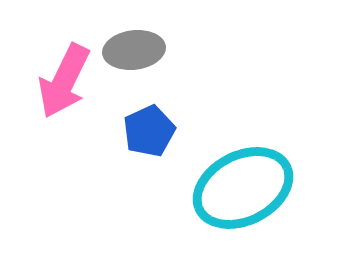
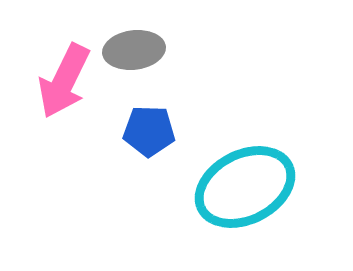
blue pentagon: rotated 27 degrees clockwise
cyan ellipse: moved 2 px right, 1 px up
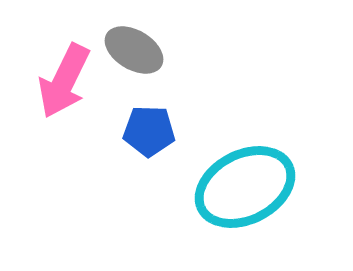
gray ellipse: rotated 38 degrees clockwise
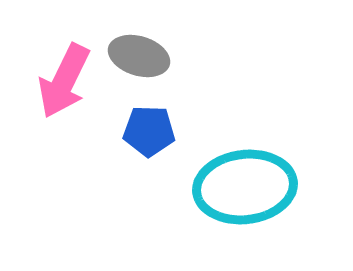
gray ellipse: moved 5 px right, 6 px down; rotated 14 degrees counterclockwise
cyan ellipse: rotated 20 degrees clockwise
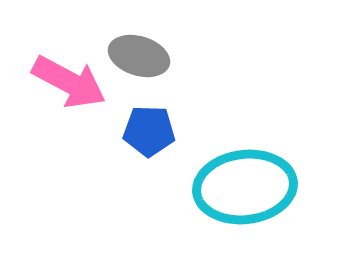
pink arrow: moved 5 px right, 1 px down; rotated 88 degrees counterclockwise
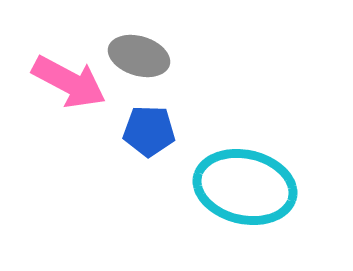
cyan ellipse: rotated 20 degrees clockwise
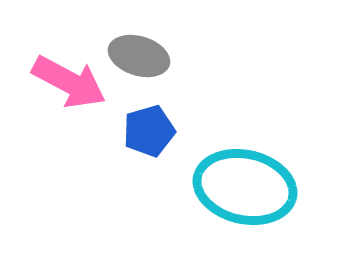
blue pentagon: rotated 18 degrees counterclockwise
